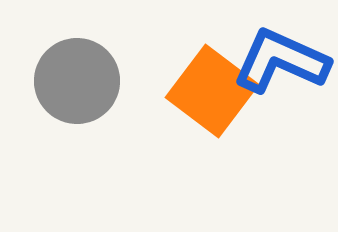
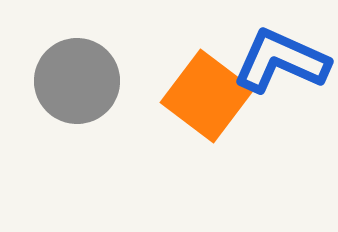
orange square: moved 5 px left, 5 px down
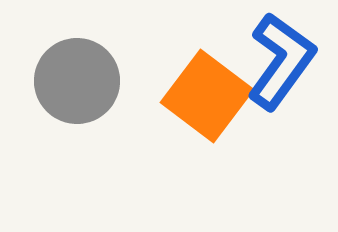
blue L-shape: rotated 102 degrees clockwise
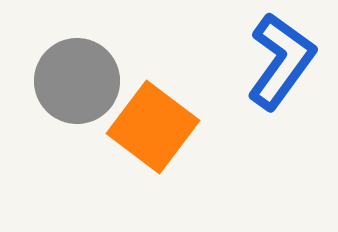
orange square: moved 54 px left, 31 px down
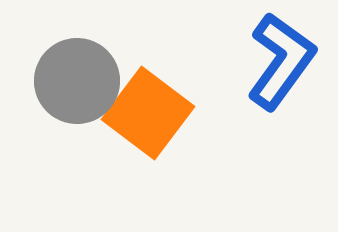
orange square: moved 5 px left, 14 px up
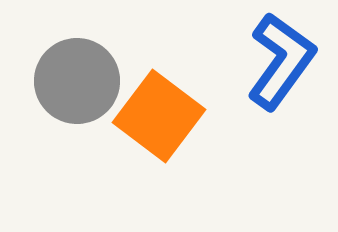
orange square: moved 11 px right, 3 px down
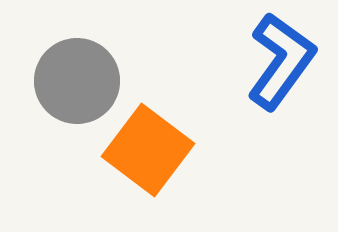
orange square: moved 11 px left, 34 px down
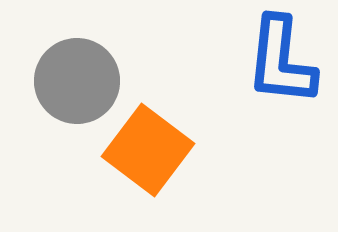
blue L-shape: rotated 150 degrees clockwise
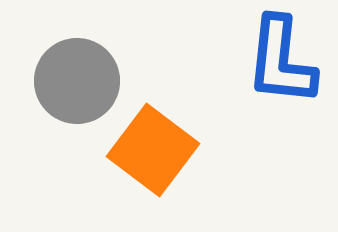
orange square: moved 5 px right
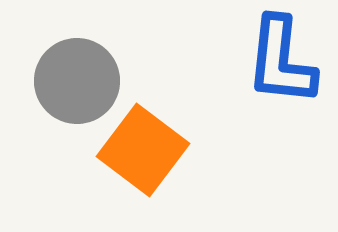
orange square: moved 10 px left
